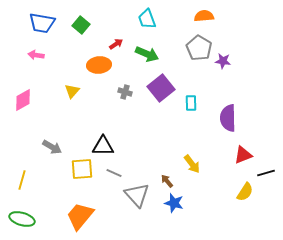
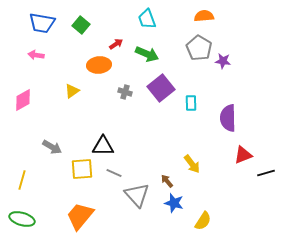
yellow triangle: rotated 14 degrees clockwise
yellow semicircle: moved 42 px left, 29 px down
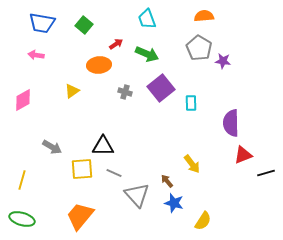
green square: moved 3 px right
purple semicircle: moved 3 px right, 5 px down
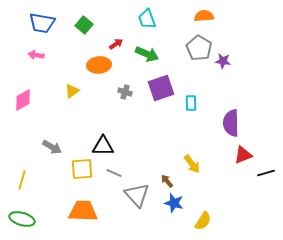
purple square: rotated 20 degrees clockwise
orange trapezoid: moved 3 px right, 5 px up; rotated 52 degrees clockwise
